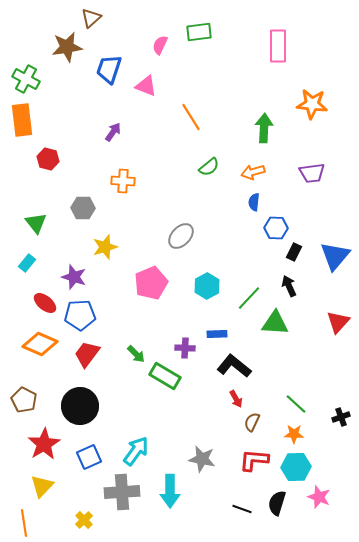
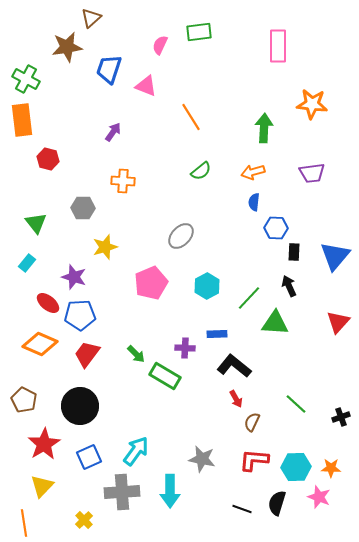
green semicircle at (209, 167): moved 8 px left, 4 px down
black rectangle at (294, 252): rotated 24 degrees counterclockwise
red ellipse at (45, 303): moved 3 px right
orange star at (294, 434): moved 37 px right, 34 px down
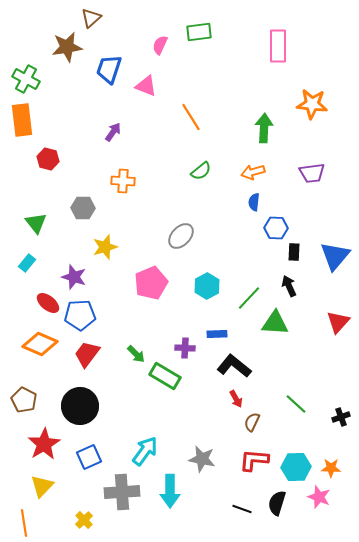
cyan arrow at (136, 451): moved 9 px right
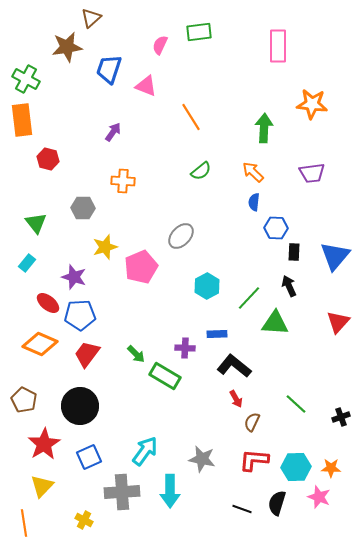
orange arrow at (253, 172): rotated 60 degrees clockwise
pink pentagon at (151, 283): moved 10 px left, 16 px up
yellow cross at (84, 520): rotated 18 degrees counterclockwise
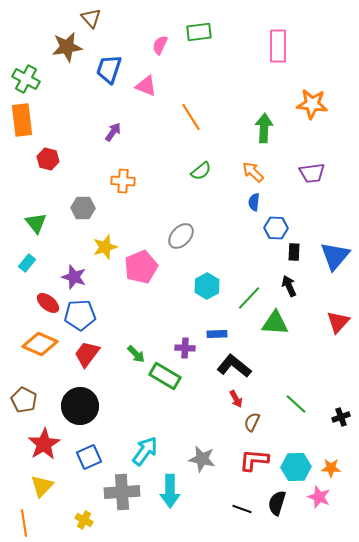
brown triangle at (91, 18): rotated 30 degrees counterclockwise
